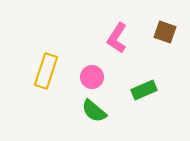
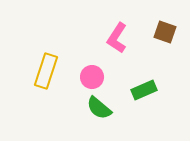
green semicircle: moved 5 px right, 3 px up
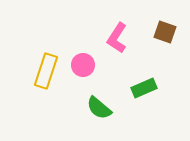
pink circle: moved 9 px left, 12 px up
green rectangle: moved 2 px up
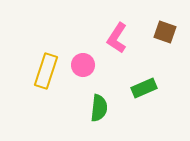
green semicircle: rotated 124 degrees counterclockwise
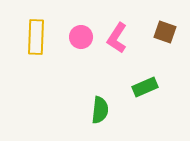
pink circle: moved 2 px left, 28 px up
yellow rectangle: moved 10 px left, 34 px up; rotated 16 degrees counterclockwise
green rectangle: moved 1 px right, 1 px up
green semicircle: moved 1 px right, 2 px down
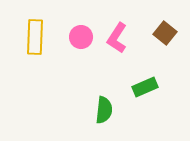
brown square: moved 1 px down; rotated 20 degrees clockwise
yellow rectangle: moved 1 px left
green semicircle: moved 4 px right
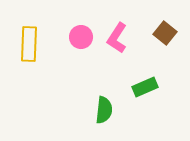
yellow rectangle: moved 6 px left, 7 px down
